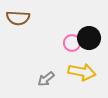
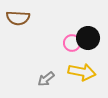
black circle: moved 1 px left
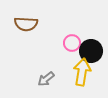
brown semicircle: moved 8 px right, 6 px down
black circle: moved 3 px right, 13 px down
yellow arrow: rotated 92 degrees counterclockwise
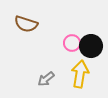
brown semicircle: rotated 15 degrees clockwise
black circle: moved 5 px up
yellow arrow: moved 2 px left, 2 px down
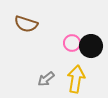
yellow arrow: moved 4 px left, 5 px down
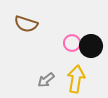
gray arrow: moved 1 px down
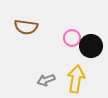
brown semicircle: moved 3 px down; rotated 10 degrees counterclockwise
pink circle: moved 5 px up
gray arrow: rotated 18 degrees clockwise
